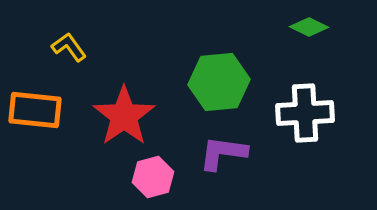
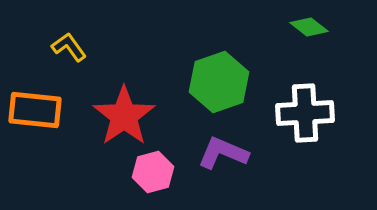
green diamond: rotated 12 degrees clockwise
green hexagon: rotated 14 degrees counterclockwise
purple L-shape: rotated 15 degrees clockwise
pink hexagon: moved 5 px up
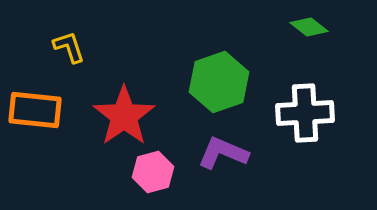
yellow L-shape: rotated 18 degrees clockwise
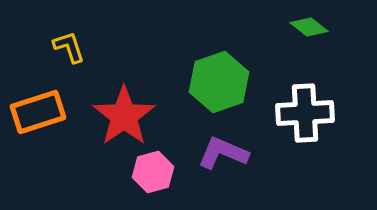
orange rectangle: moved 3 px right, 2 px down; rotated 24 degrees counterclockwise
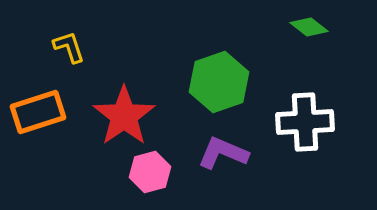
white cross: moved 9 px down
pink hexagon: moved 3 px left
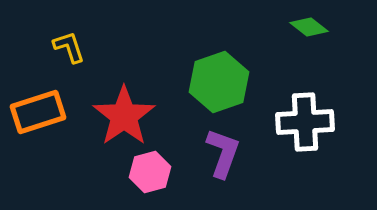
purple L-shape: rotated 87 degrees clockwise
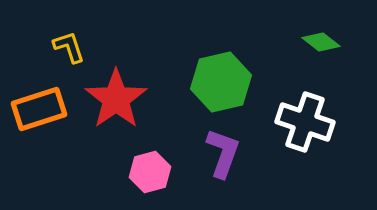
green diamond: moved 12 px right, 15 px down
green hexagon: moved 2 px right; rotated 6 degrees clockwise
orange rectangle: moved 1 px right, 3 px up
red star: moved 8 px left, 17 px up
white cross: rotated 22 degrees clockwise
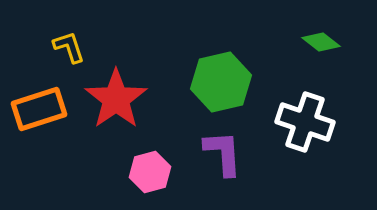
purple L-shape: rotated 24 degrees counterclockwise
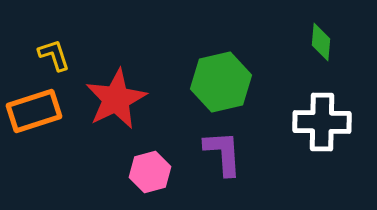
green diamond: rotated 57 degrees clockwise
yellow L-shape: moved 15 px left, 8 px down
red star: rotated 8 degrees clockwise
orange rectangle: moved 5 px left, 2 px down
white cross: moved 17 px right; rotated 18 degrees counterclockwise
